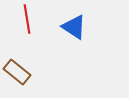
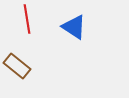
brown rectangle: moved 6 px up
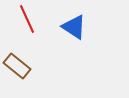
red line: rotated 16 degrees counterclockwise
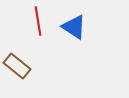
red line: moved 11 px right, 2 px down; rotated 16 degrees clockwise
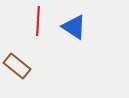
red line: rotated 12 degrees clockwise
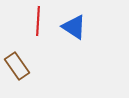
brown rectangle: rotated 16 degrees clockwise
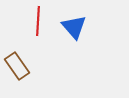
blue triangle: rotated 16 degrees clockwise
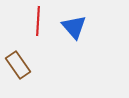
brown rectangle: moved 1 px right, 1 px up
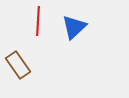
blue triangle: rotated 28 degrees clockwise
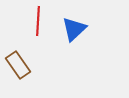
blue triangle: moved 2 px down
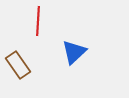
blue triangle: moved 23 px down
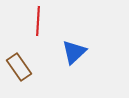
brown rectangle: moved 1 px right, 2 px down
